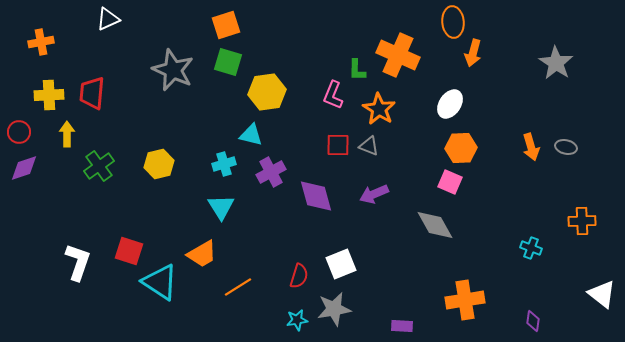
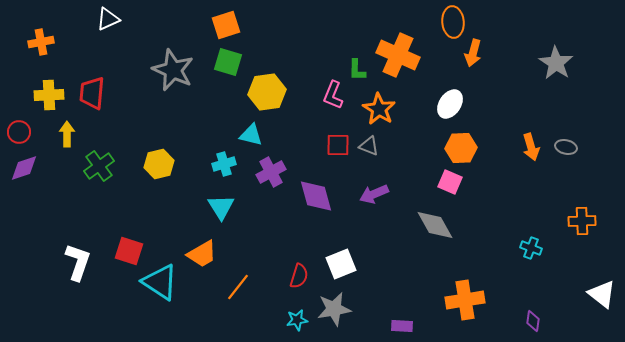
orange line at (238, 287): rotated 20 degrees counterclockwise
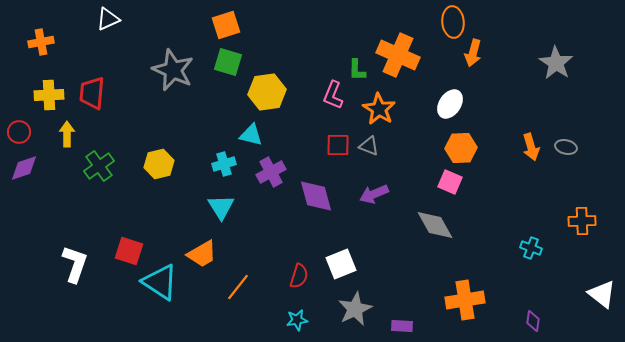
white L-shape at (78, 262): moved 3 px left, 2 px down
gray star at (334, 309): moved 21 px right; rotated 16 degrees counterclockwise
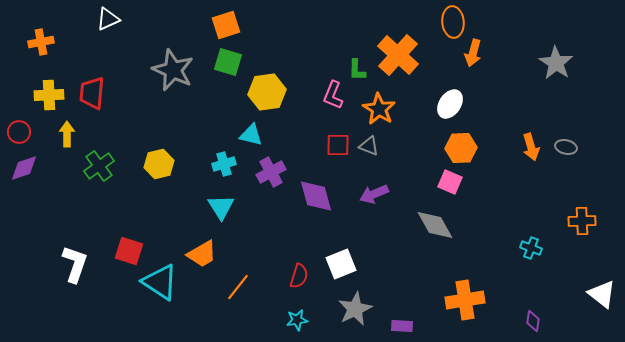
orange cross at (398, 55): rotated 18 degrees clockwise
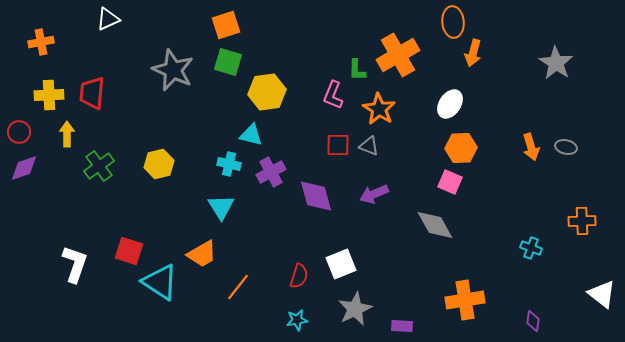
orange cross at (398, 55): rotated 18 degrees clockwise
cyan cross at (224, 164): moved 5 px right; rotated 30 degrees clockwise
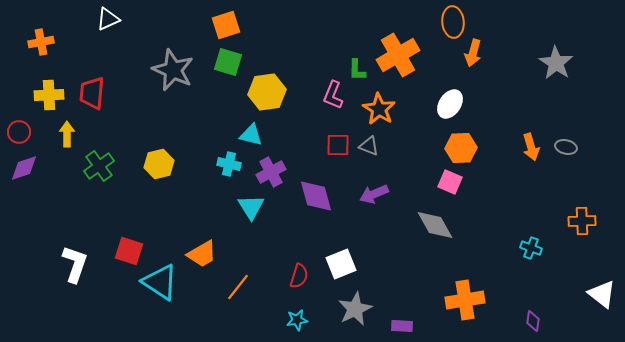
cyan triangle at (221, 207): moved 30 px right
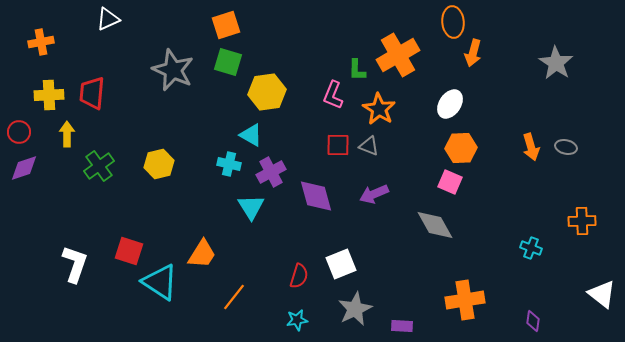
cyan triangle at (251, 135): rotated 15 degrees clockwise
orange trapezoid at (202, 254): rotated 28 degrees counterclockwise
orange line at (238, 287): moved 4 px left, 10 px down
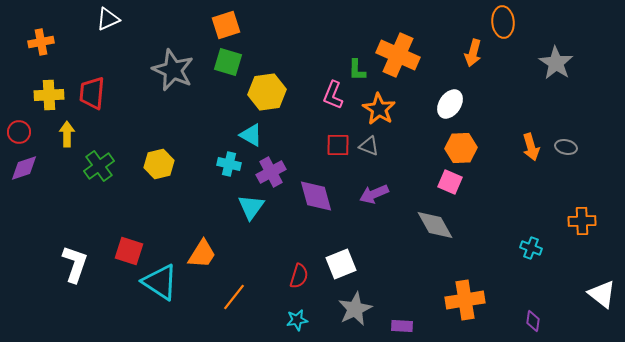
orange ellipse at (453, 22): moved 50 px right
orange cross at (398, 55): rotated 36 degrees counterclockwise
cyan triangle at (251, 207): rotated 8 degrees clockwise
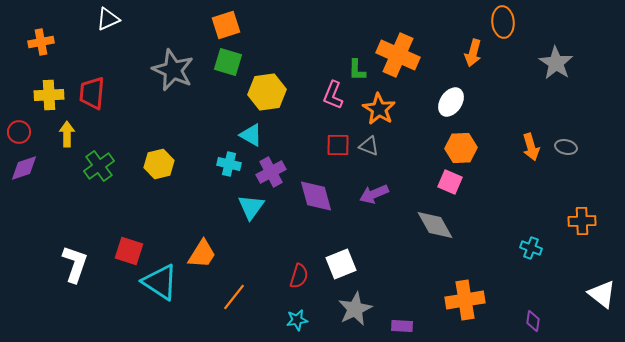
white ellipse at (450, 104): moved 1 px right, 2 px up
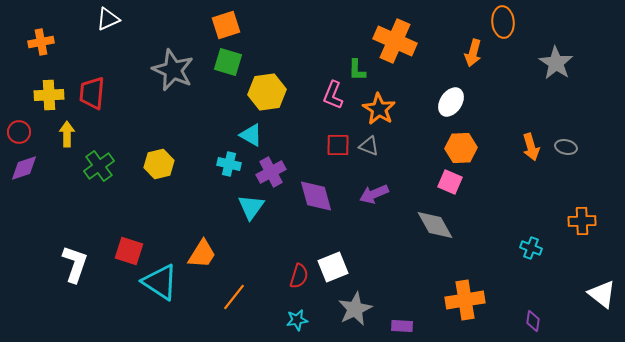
orange cross at (398, 55): moved 3 px left, 14 px up
white square at (341, 264): moved 8 px left, 3 px down
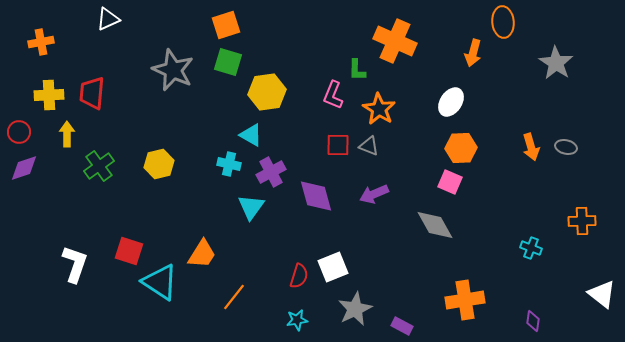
purple rectangle at (402, 326): rotated 25 degrees clockwise
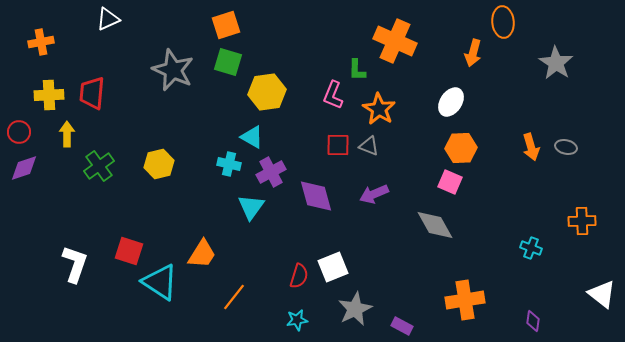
cyan triangle at (251, 135): moved 1 px right, 2 px down
